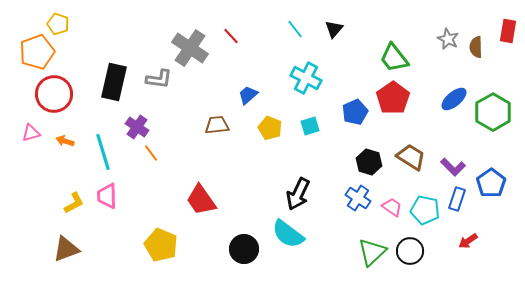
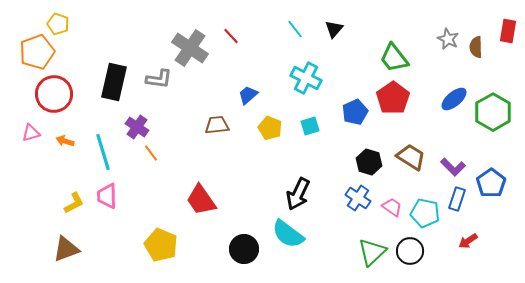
cyan pentagon at (425, 210): moved 3 px down
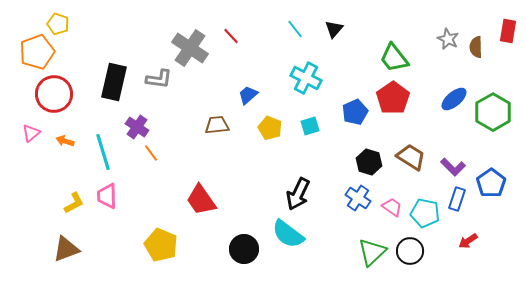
pink triangle at (31, 133): rotated 24 degrees counterclockwise
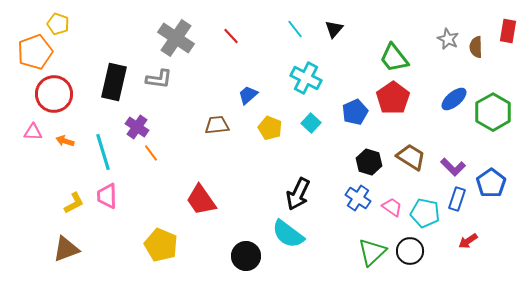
gray cross at (190, 48): moved 14 px left, 10 px up
orange pentagon at (37, 52): moved 2 px left
cyan square at (310, 126): moved 1 px right, 3 px up; rotated 30 degrees counterclockwise
pink triangle at (31, 133): moved 2 px right, 1 px up; rotated 42 degrees clockwise
black circle at (244, 249): moved 2 px right, 7 px down
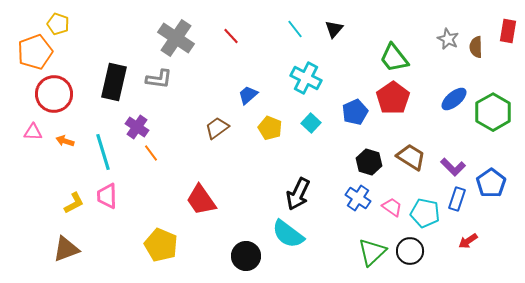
brown trapezoid at (217, 125): moved 3 px down; rotated 30 degrees counterclockwise
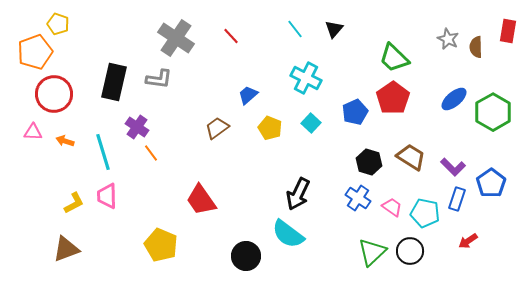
green trapezoid at (394, 58): rotated 8 degrees counterclockwise
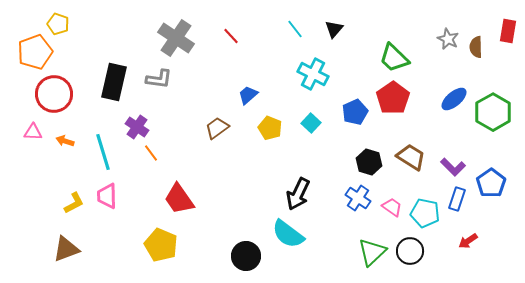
cyan cross at (306, 78): moved 7 px right, 4 px up
red trapezoid at (201, 200): moved 22 px left, 1 px up
